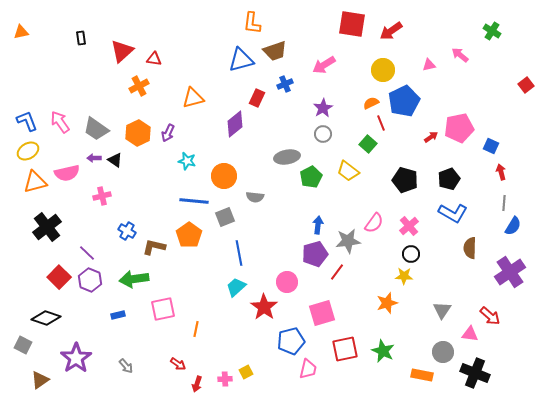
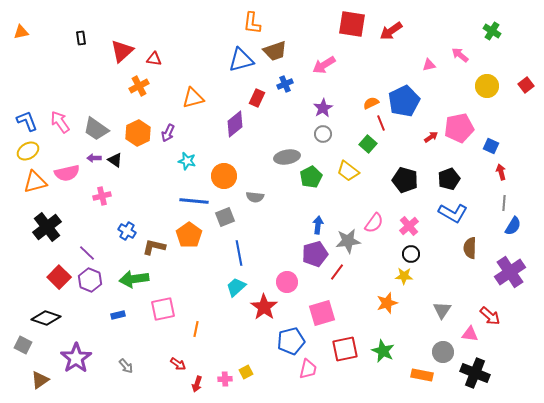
yellow circle at (383, 70): moved 104 px right, 16 px down
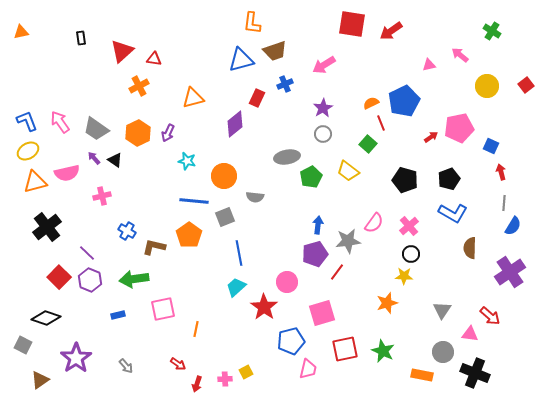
purple arrow at (94, 158): rotated 48 degrees clockwise
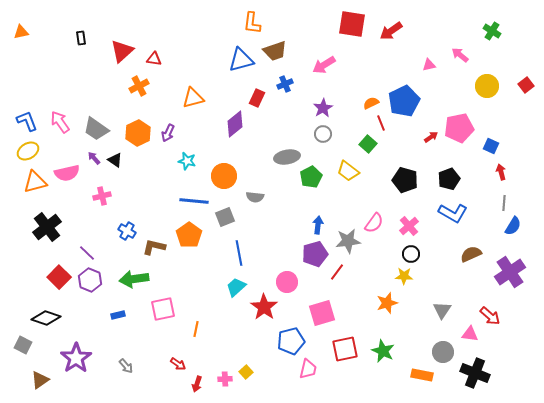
brown semicircle at (470, 248): moved 1 px right, 6 px down; rotated 65 degrees clockwise
yellow square at (246, 372): rotated 16 degrees counterclockwise
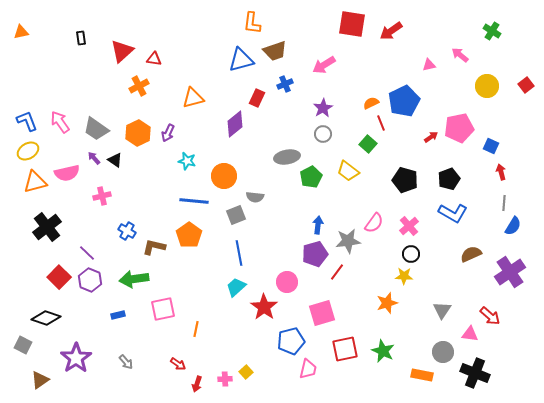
gray square at (225, 217): moved 11 px right, 2 px up
gray arrow at (126, 366): moved 4 px up
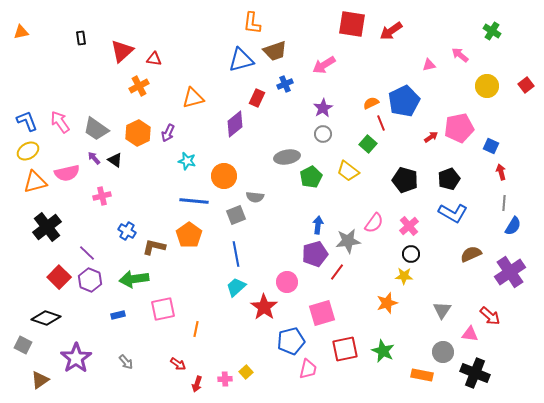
blue line at (239, 253): moved 3 px left, 1 px down
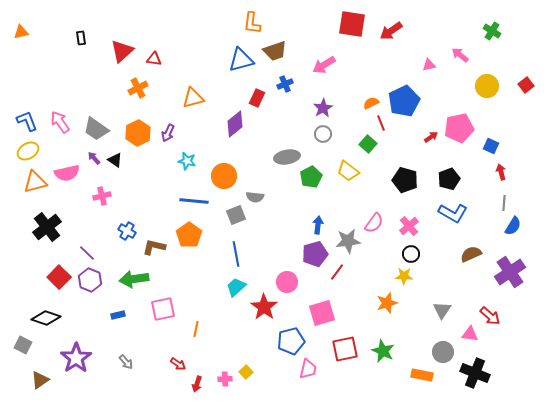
orange cross at (139, 86): moved 1 px left, 2 px down
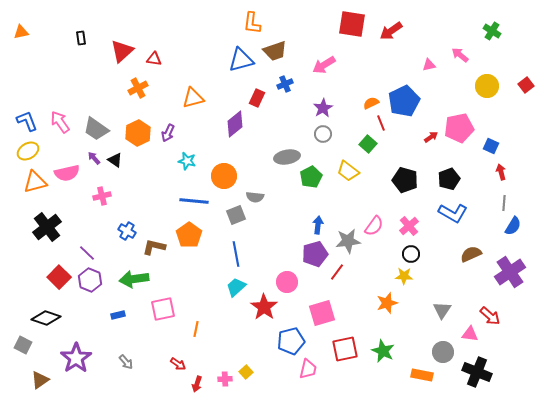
pink semicircle at (374, 223): moved 3 px down
black cross at (475, 373): moved 2 px right, 1 px up
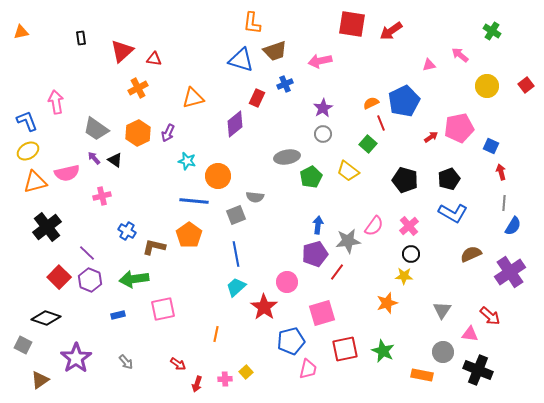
blue triangle at (241, 60): rotated 32 degrees clockwise
pink arrow at (324, 65): moved 4 px left, 4 px up; rotated 20 degrees clockwise
pink arrow at (60, 122): moved 4 px left, 20 px up; rotated 25 degrees clockwise
orange circle at (224, 176): moved 6 px left
orange line at (196, 329): moved 20 px right, 5 px down
black cross at (477, 372): moved 1 px right, 2 px up
